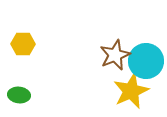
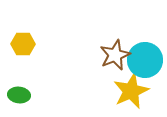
cyan circle: moved 1 px left, 1 px up
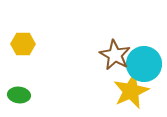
brown star: rotated 20 degrees counterclockwise
cyan circle: moved 1 px left, 4 px down
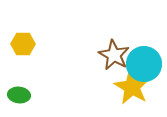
brown star: moved 1 px left
yellow star: moved 1 px right, 4 px up; rotated 18 degrees counterclockwise
